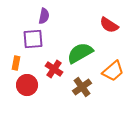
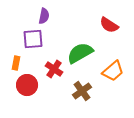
brown cross: moved 4 px down
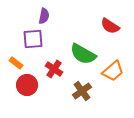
red semicircle: moved 1 px right, 1 px down
green semicircle: moved 3 px right, 1 px down; rotated 120 degrees counterclockwise
orange rectangle: rotated 64 degrees counterclockwise
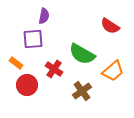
green semicircle: moved 1 px left
